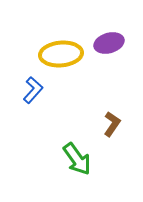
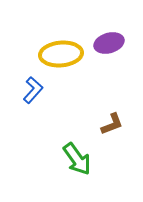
brown L-shape: rotated 35 degrees clockwise
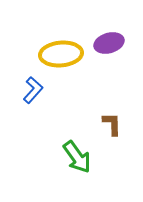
brown L-shape: rotated 70 degrees counterclockwise
green arrow: moved 2 px up
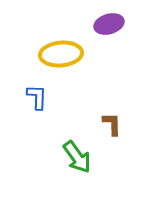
purple ellipse: moved 19 px up
blue L-shape: moved 4 px right, 7 px down; rotated 40 degrees counterclockwise
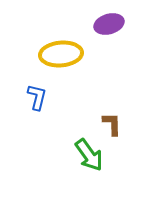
blue L-shape: rotated 12 degrees clockwise
green arrow: moved 12 px right, 2 px up
